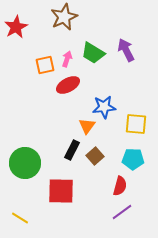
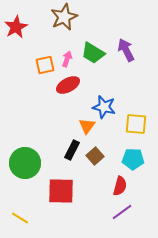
blue star: rotated 20 degrees clockwise
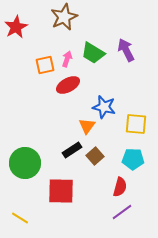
black rectangle: rotated 30 degrees clockwise
red semicircle: moved 1 px down
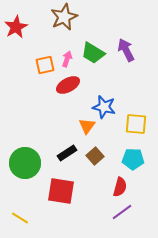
black rectangle: moved 5 px left, 3 px down
red square: rotated 8 degrees clockwise
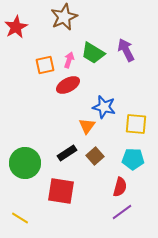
pink arrow: moved 2 px right, 1 px down
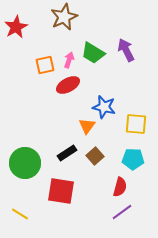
yellow line: moved 4 px up
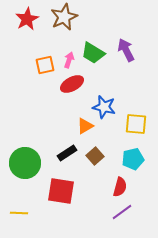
red star: moved 11 px right, 8 px up
red ellipse: moved 4 px right, 1 px up
orange triangle: moved 2 px left; rotated 24 degrees clockwise
cyan pentagon: rotated 15 degrees counterclockwise
yellow line: moved 1 px left, 1 px up; rotated 30 degrees counterclockwise
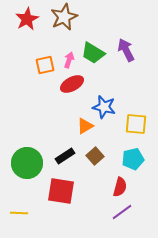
black rectangle: moved 2 px left, 3 px down
green circle: moved 2 px right
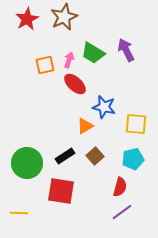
red ellipse: moved 3 px right; rotated 70 degrees clockwise
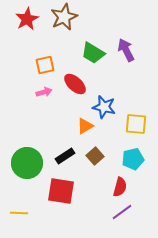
pink arrow: moved 25 px left, 32 px down; rotated 56 degrees clockwise
